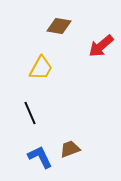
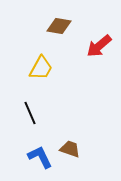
red arrow: moved 2 px left
brown trapezoid: rotated 40 degrees clockwise
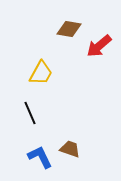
brown diamond: moved 10 px right, 3 px down
yellow trapezoid: moved 5 px down
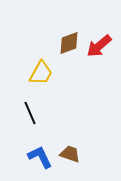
brown diamond: moved 14 px down; rotated 30 degrees counterclockwise
brown trapezoid: moved 5 px down
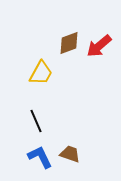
black line: moved 6 px right, 8 px down
